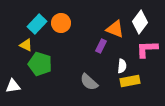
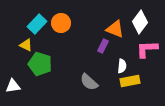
purple rectangle: moved 2 px right
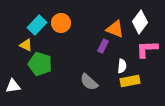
cyan rectangle: moved 1 px down
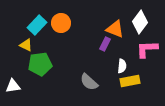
purple rectangle: moved 2 px right, 2 px up
green pentagon: rotated 25 degrees counterclockwise
